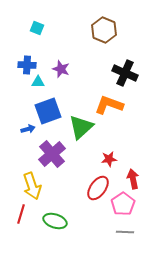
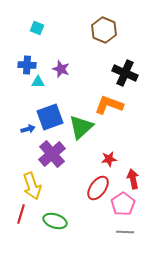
blue square: moved 2 px right, 6 px down
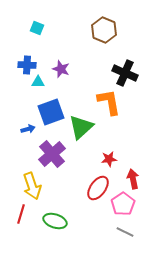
orange L-shape: moved 3 px up; rotated 60 degrees clockwise
blue square: moved 1 px right, 5 px up
gray line: rotated 24 degrees clockwise
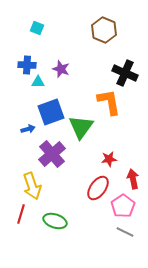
green triangle: rotated 12 degrees counterclockwise
pink pentagon: moved 2 px down
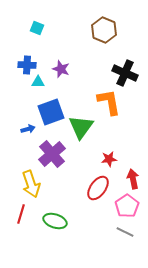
yellow arrow: moved 1 px left, 2 px up
pink pentagon: moved 4 px right
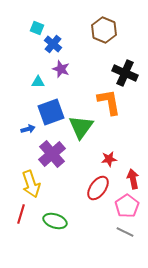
blue cross: moved 26 px right, 21 px up; rotated 36 degrees clockwise
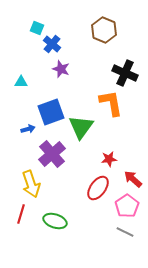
blue cross: moved 1 px left
cyan triangle: moved 17 px left
orange L-shape: moved 2 px right, 1 px down
red arrow: rotated 36 degrees counterclockwise
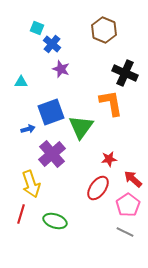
pink pentagon: moved 1 px right, 1 px up
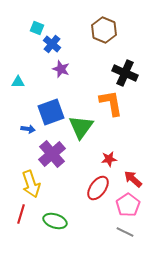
cyan triangle: moved 3 px left
blue arrow: rotated 24 degrees clockwise
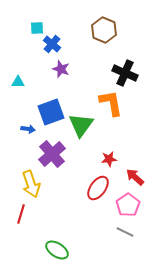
cyan square: rotated 24 degrees counterclockwise
green triangle: moved 2 px up
red arrow: moved 2 px right, 2 px up
green ellipse: moved 2 px right, 29 px down; rotated 15 degrees clockwise
